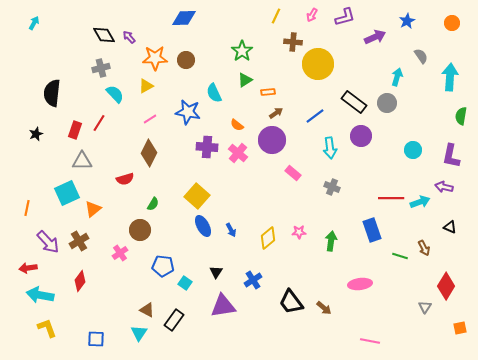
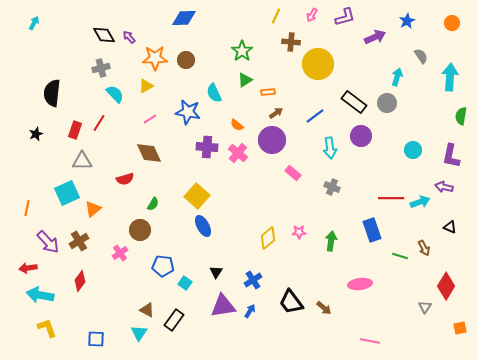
brown cross at (293, 42): moved 2 px left
brown diamond at (149, 153): rotated 52 degrees counterclockwise
blue arrow at (231, 230): moved 19 px right, 81 px down; rotated 120 degrees counterclockwise
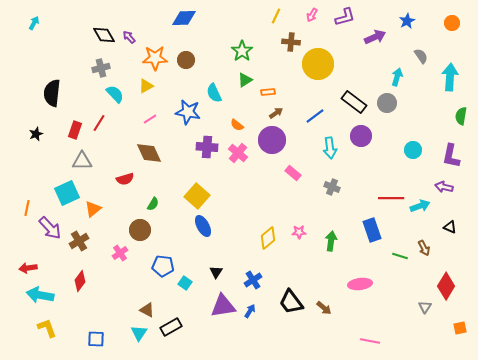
cyan arrow at (420, 202): moved 4 px down
purple arrow at (48, 242): moved 2 px right, 14 px up
black rectangle at (174, 320): moved 3 px left, 7 px down; rotated 25 degrees clockwise
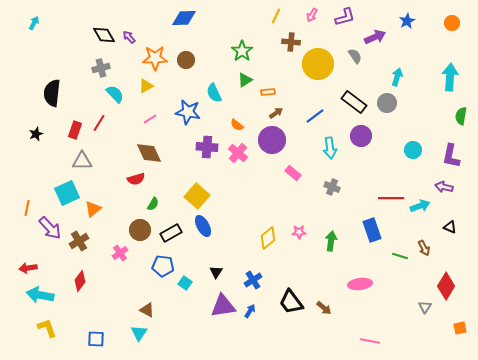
gray semicircle at (421, 56): moved 66 px left
red semicircle at (125, 179): moved 11 px right
black rectangle at (171, 327): moved 94 px up
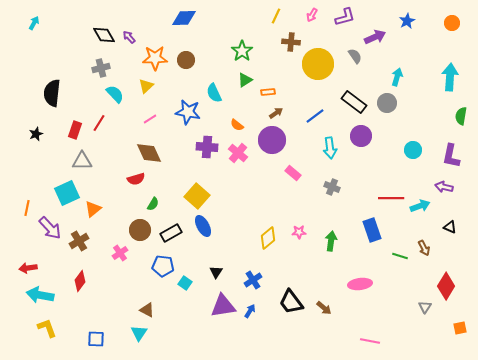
yellow triangle at (146, 86): rotated 14 degrees counterclockwise
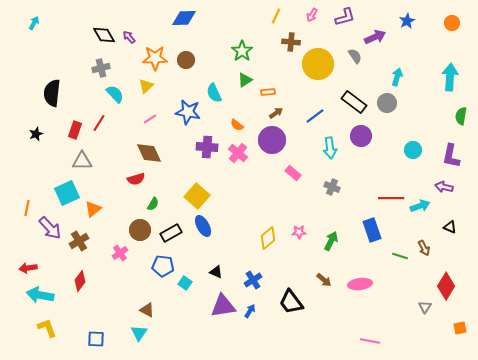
green arrow at (331, 241): rotated 18 degrees clockwise
black triangle at (216, 272): rotated 40 degrees counterclockwise
brown arrow at (324, 308): moved 28 px up
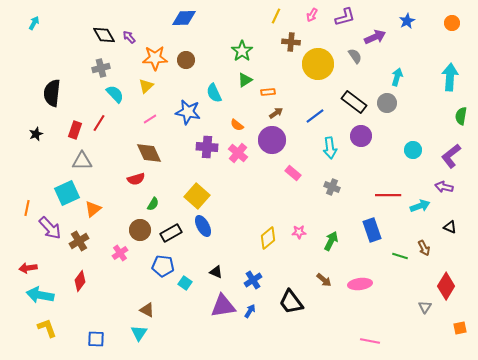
purple L-shape at (451, 156): rotated 40 degrees clockwise
red line at (391, 198): moved 3 px left, 3 px up
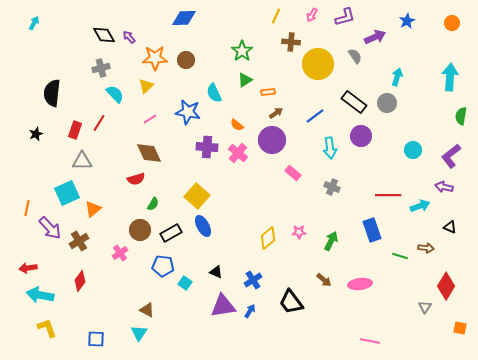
brown arrow at (424, 248): moved 2 px right; rotated 56 degrees counterclockwise
orange square at (460, 328): rotated 24 degrees clockwise
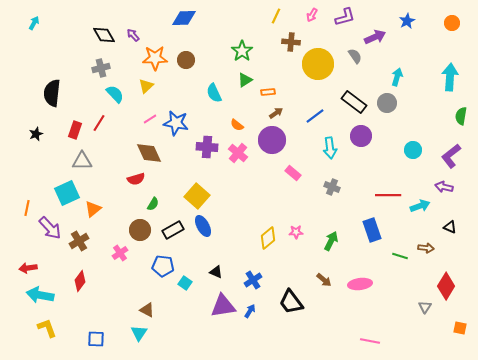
purple arrow at (129, 37): moved 4 px right, 2 px up
blue star at (188, 112): moved 12 px left, 11 px down
pink star at (299, 232): moved 3 px left
black rectangle at (171, 233): moved 2 px right, 3 px up
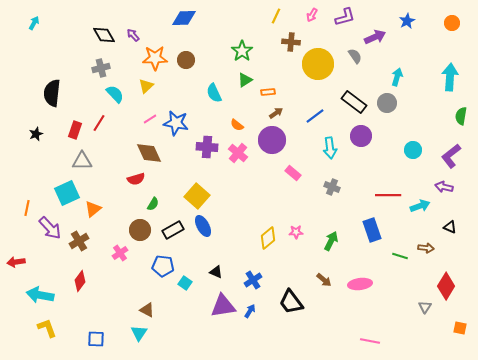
red arrow at (28, 268): moved 12 px left, 6 px up
